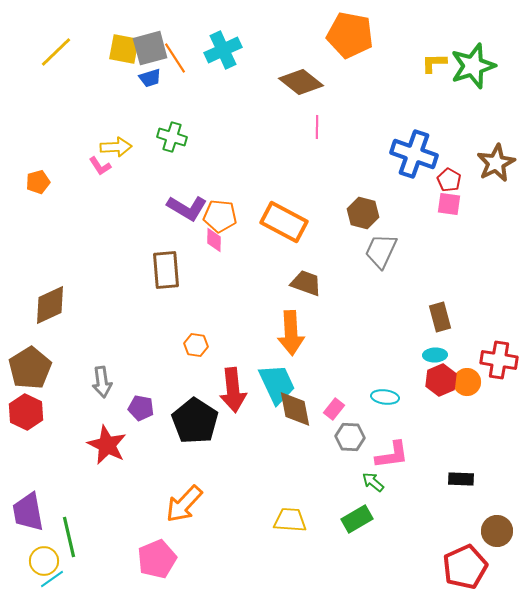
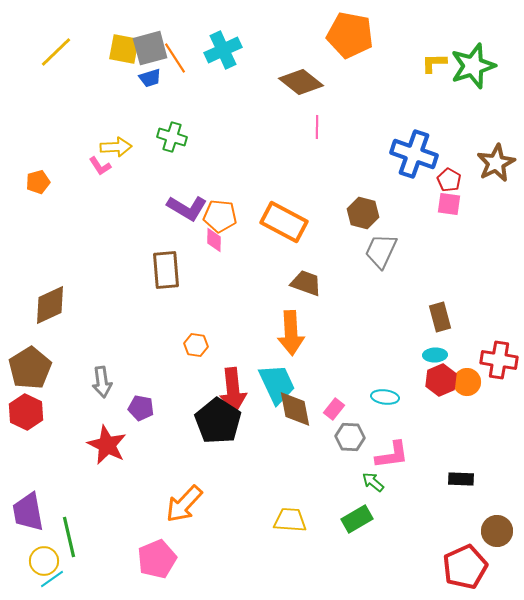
black pentagon at (195, 421): moved 23 px right
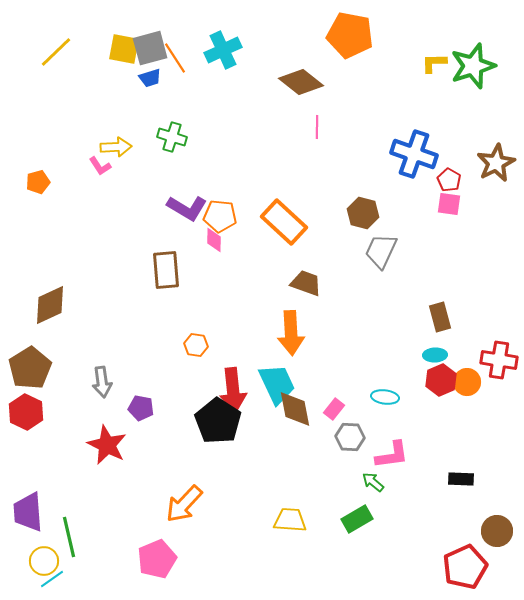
orange rectangle at (284, 222): rotated 15 degrees clockwise
purple trapezoid at (28, 512): rotated 6 degrees clockwise
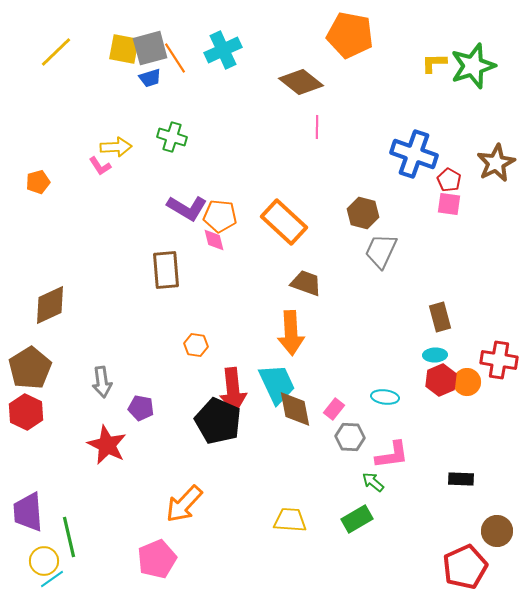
pink diamond at (214, 240): rotated 15 degrees counterclockwise
black pentagon at (218, 421): rotated 9 degrees counterclockwise
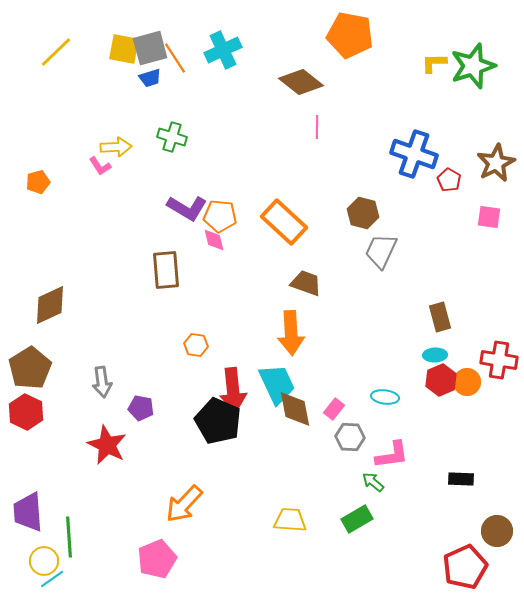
pink square at (449, 204): moved 40 px right, 13 px down
green line at (69, 537): rotated 9 degrees clockwise
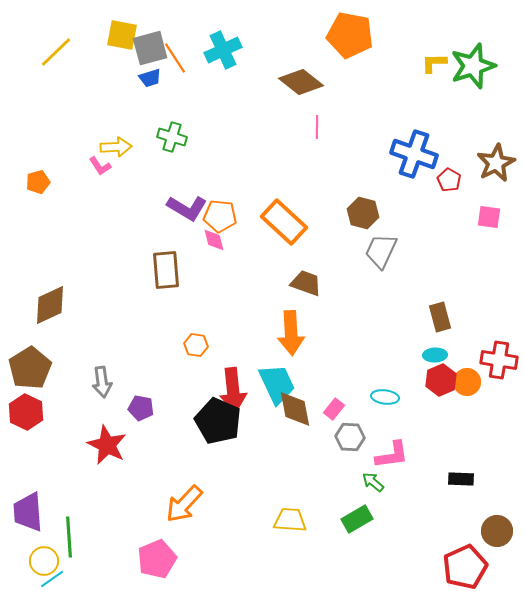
yellow square at (124, 49): moved 2 px left, 14 px up
